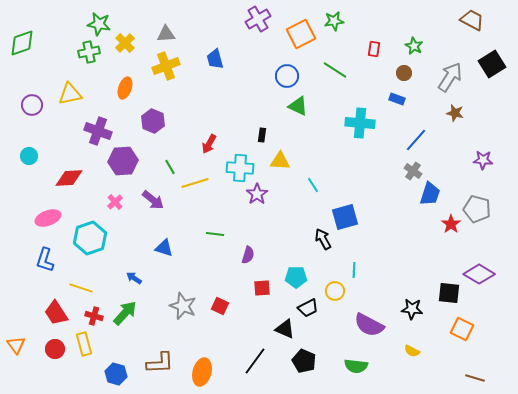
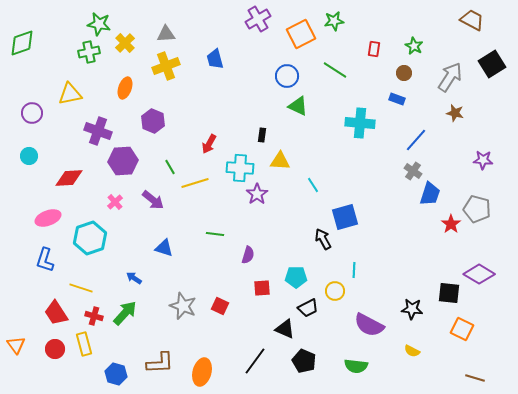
purple circle at (32, 105): moved 8 px down
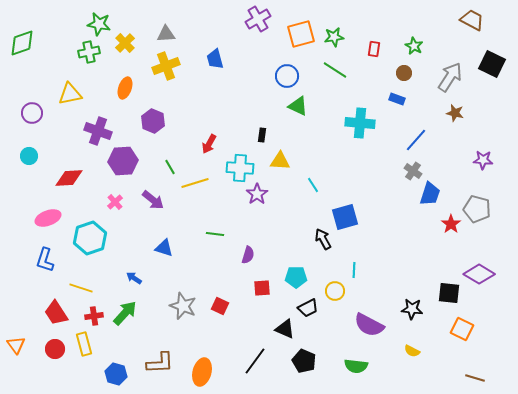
green star at (334, 21): moved 16 px down
orange square at (301, 34): rotated 12 degrees clockwise
black square at (492, 64): rotated 32 degrees counterclockwise
red cross at (94, 316): rotated 24 degrees counterclockwise
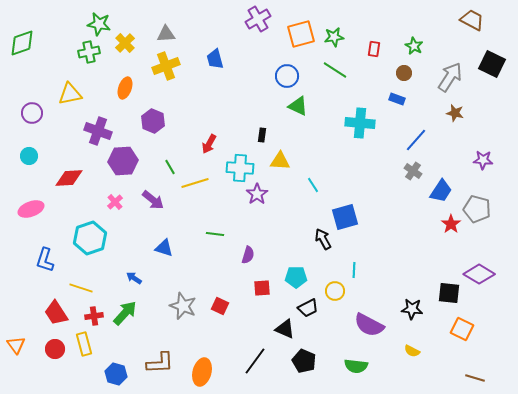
blue trapezoid at (430, 194): moved 11 px right, 3 px up; rotated 15 degrees clockwise
pink ellipse at (48, 218): moved 17 px left, 9 px up
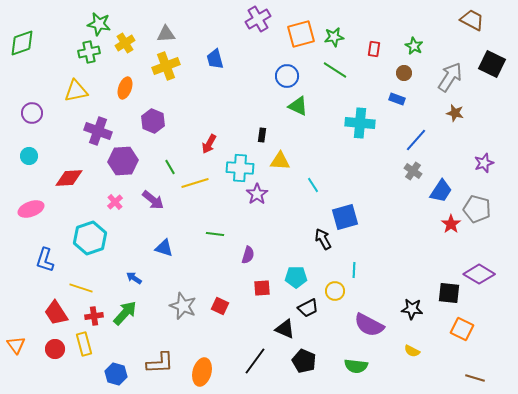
yellow cross at (125, 43): rotated 12 degrees clockwise
yellow triangle at (70, 94): moved 6 px right, 3 px up
purple star at (483, 160): moved 1 px right, 3 px down; rotated 24 degrees counterclockwise
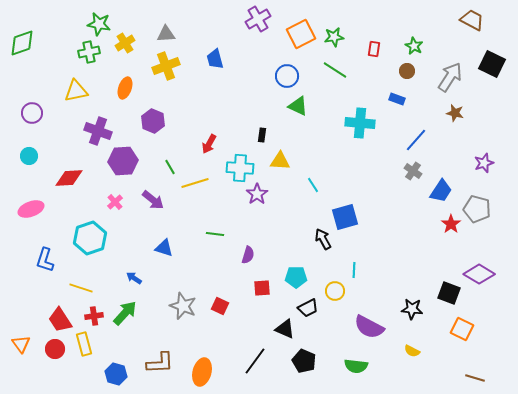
orange square at (301, 34): rotated 12 degrees counterclockwise
brown circle at (404, 73): moved 3 px right, 2 px up
black square at (449, 293): rotated 15 degrees clockwise
red trapezoid at (56, 313): moved 4 px right, 7 px down
purple semicircle at (369, 325): moved 2 px down
orange triangle at (16, 345): moved 5 px right, 1 px up
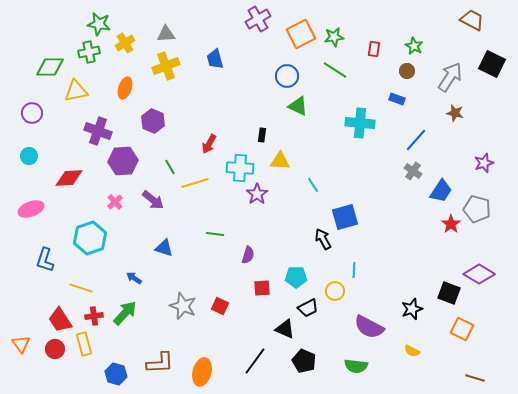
green diamond at (22, 43): moved 28 px right, 24 px down; rotated 20 degrees clockwise
black star at (412, 309): rotated 25 degrees counterclockwise
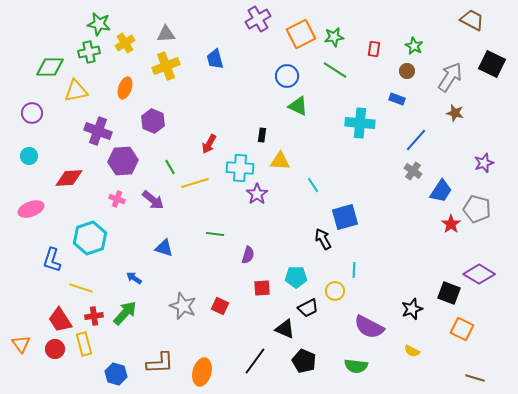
pink cross at (115, 202): moved 2 px right, 3 px up; rotated 28 degrees counterclockwise
blue L-shape at (45, 260): moved 7 px right
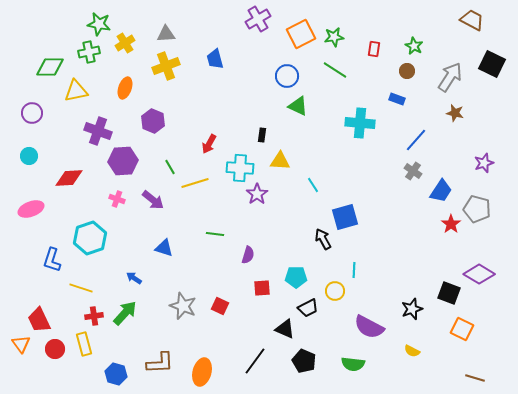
red trapezoid at (60, 320): moved 21 px left; rotated 8 degrees clockwise
green semicircle at (356, 366): moved 3 px left, 2 px up
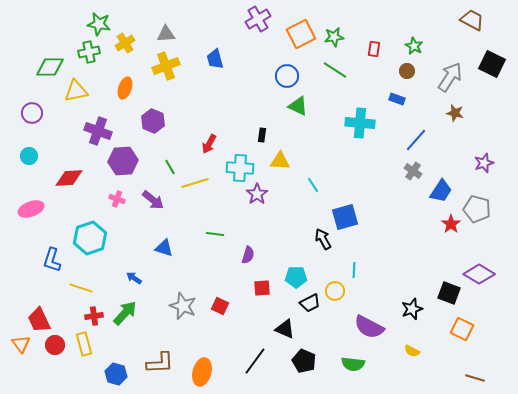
black trapezoid at (308, 308): moved 2 px right, 5 px up
red circle at (55, 349): moved 4 px up
